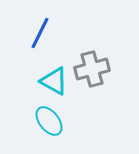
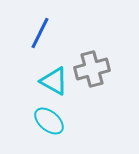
cyan ellipse: rotated 12 degrees counterclockwise
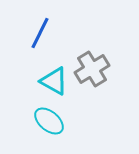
gray cross: rotated 16 degrees counterclockwise
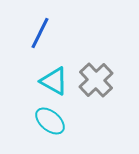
gray cross: moved 4 px right, 11 px down; rotated 12 degrees counterclockwise
cyan ellipse: moved 1 px right
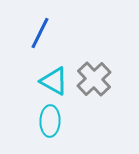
gray cross: moved 2 px left, 1 px up
cyan ellipse: rotated 52 degrees clockwise
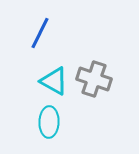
gray cross: rotated 28 degrees counterclockwise
cyan ellipse: moved 1 px left, 1 px down
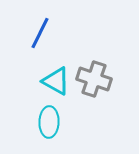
cyan triangle: moved 2 px right
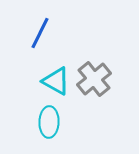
gray cross: rotated 32 degrees clockwise
